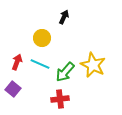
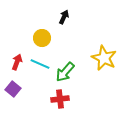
yellow star: moved 11 px right, 7 px up
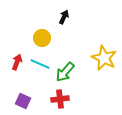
purple square: moved 10 px right, 12 px down; rotated 14 degrees counterclockwise
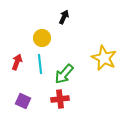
cyan line: rotated 60 degrees clockwise
green arrow: moved 1 px left, 2 px down
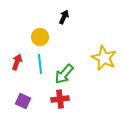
yellow circle: moved 2 px left, 1 px up
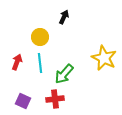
cyan line: moved 1 px up
red cross: moved 5 px left
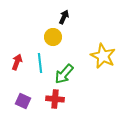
yellow circle: moved 13 px right
yellow star: moved 1 px left, 2 px up
red cross: rotated 12 degrees clockwise
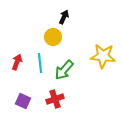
yellow star: rotated 20 degrees counterclockwise
green arrow: moved 4 px up
red cross: rotated 24 degrees counterclockwise
